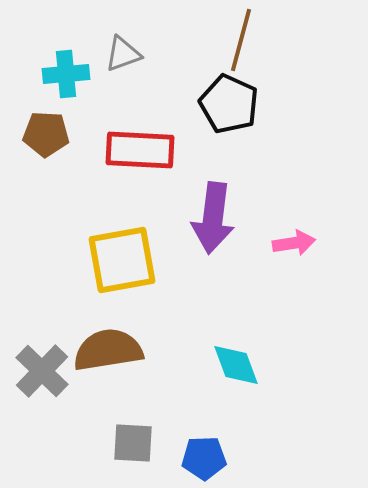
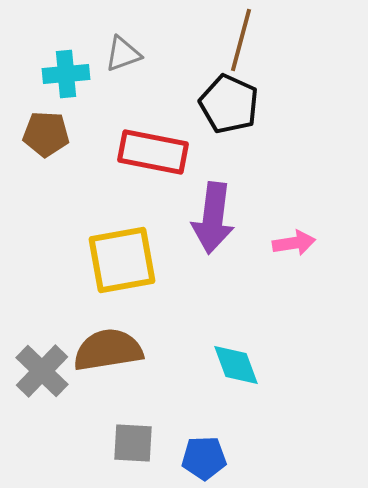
red rectangle: moved 13 px right, 2 px down; rotated 8 degrees clockwise
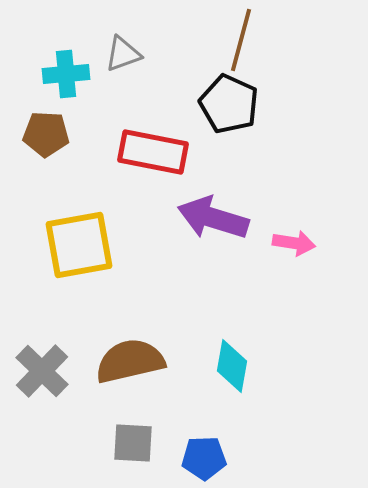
purple arrow: rotated 100 degrees clockwise
pink arrow: rotated 18 degrees clockwise
yellow square: moved 43 px left, 15 px up
brown semicircle: moved 22 px right, 11 px down; rotated 4 degrees counterclockwise
cyan diamond: moved 4 px left, 1 px down; rotated 30 degrees clockwise
